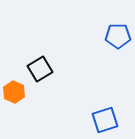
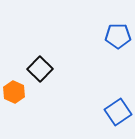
black square: rotated 15 degrees counterclockwise
blue square: moved 13 px right, 8 px up; rotated 16 degrees counterclockwise
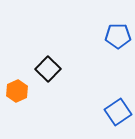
black square: moved 8 px right
orange hexagon: moved 3 px right, 1 px up; rotated 10 degrees clockwise
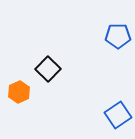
orange hexagon: moved 2 px right, 1 px down
blue square: moved 3 px down
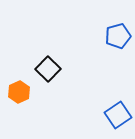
blue pentagon: rotated 15 degrees counterclockwise
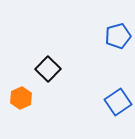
orange hexagon: moved 2 px right, 6 px down
blue square: moved 13 px up
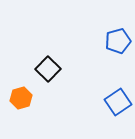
blue pentagon: moved 5 px down
orange hexagon: rotated 10 degrees clockwise
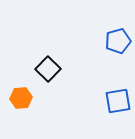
orange hexagon: rotated 10 degrees clockwise
blue square: moved 1 px up; rotated 24 degrees clockwise
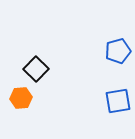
blue pentagon: moved 10 px down
black square: moved 12 px left
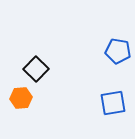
blue pentagon: rotated 25 degrees clockwise
blue square: moved 5 px left, 2 px down
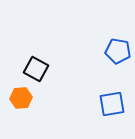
black square: rotated 15 degrees counterclockwise
blue square: moved 1 px left, 1 px down
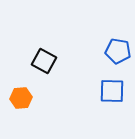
black square: moved 8 px right, 8 px up
blue square: moved 13 px up; rotated 12 degrees clockwise
